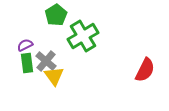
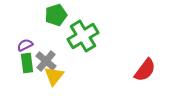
green pentagon: rotated 15 degrees clockwise
red semicircle: rotated 10 degrees clockwise
yellow triangle: rotated 15 degrees clockwise
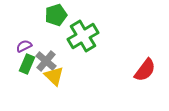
purple semicircle: moved 1 px left, 1 px down
green rectangle: moved 1 px down; rotated 30 degrees clockwise
yellow triangle: rotated 25 degrees counterclockwise
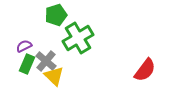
green cross: moved 5 px left, 2 px down
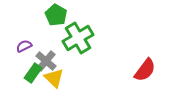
green pentagon: rotated 25 degrees counterclockwise
green rectangle: moved 6 px right, 9 px down; rotated 12 degrees clockwise
yellow triangle: moved 2 px down
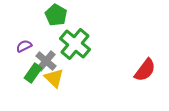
green cross: moved 3 px left, 6 px down; rotated 20 degrees counterclockwise
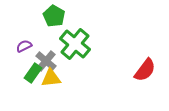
green pentagon: moved 2 px left, 1 px down
yellow triangle: moved 3 px left; rotated 50 degrees counterclockwise
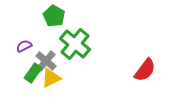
yellow triangle: rotated 20 degrees counterclockwise
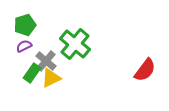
green pentagon: moved 29 px left, 9 px down; rotated 25 degrees clockwise
green rectangle: moved 1 px left
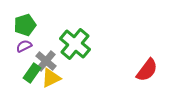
red semicircle: moved 2 px right
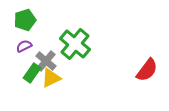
green pentagon: moved 5 px up
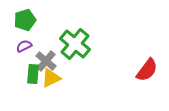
green rectangle: moved 1 px right, 1 px down; rotated 30 degrees counterclockwise
